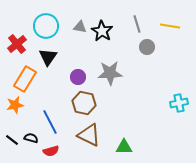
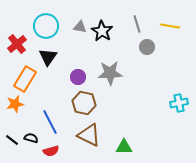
orange star: moved 1 px up
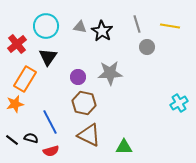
cyan cross: rotated 18 degrees counterclockwise
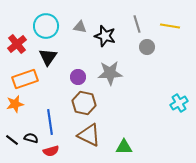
black star: moved 3 px right, 5 px down; rotated 15 degrees counterclockwise
orange rectangle: rotated 40 degrees clockwise
blue line: rotated 20 degrees clockwise
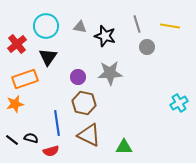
blue line: moved 7 px right, 1 px down
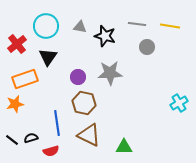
gray line: rotated 66 degrees counterclockwise
black semicircle: rotated 32 degrees counterclockwise
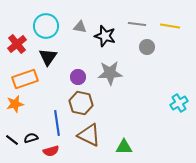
brown hexagon: moved 3 px left
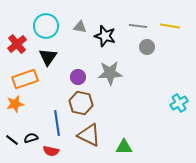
gray line: moved 1 px right, 2 px down
red semicircle: rotated 28 degrees clockwise
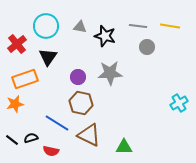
blue line: rotated 50 degrees counterclockwise
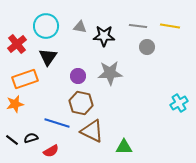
black star: moved 1 px left; rotated 15 degrees counterclockwise
purple circle: moved 1 px up
blue line: rotated 15 degrees counterclockwise
brown triangle: moved 3 px right, 4 px up
red semicircle: rotated 42 degrees counterclockwise
